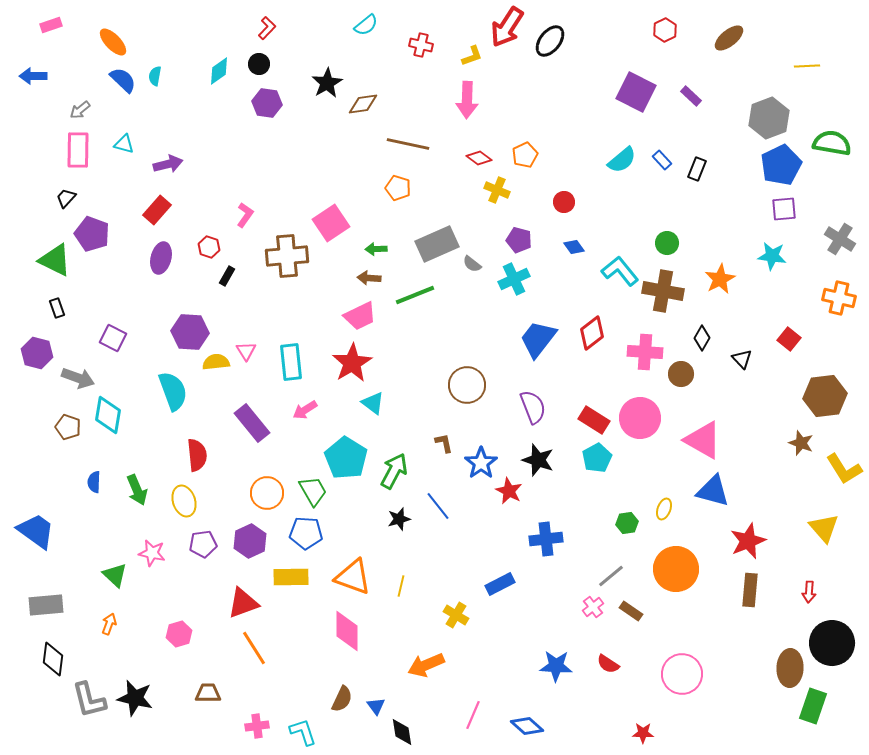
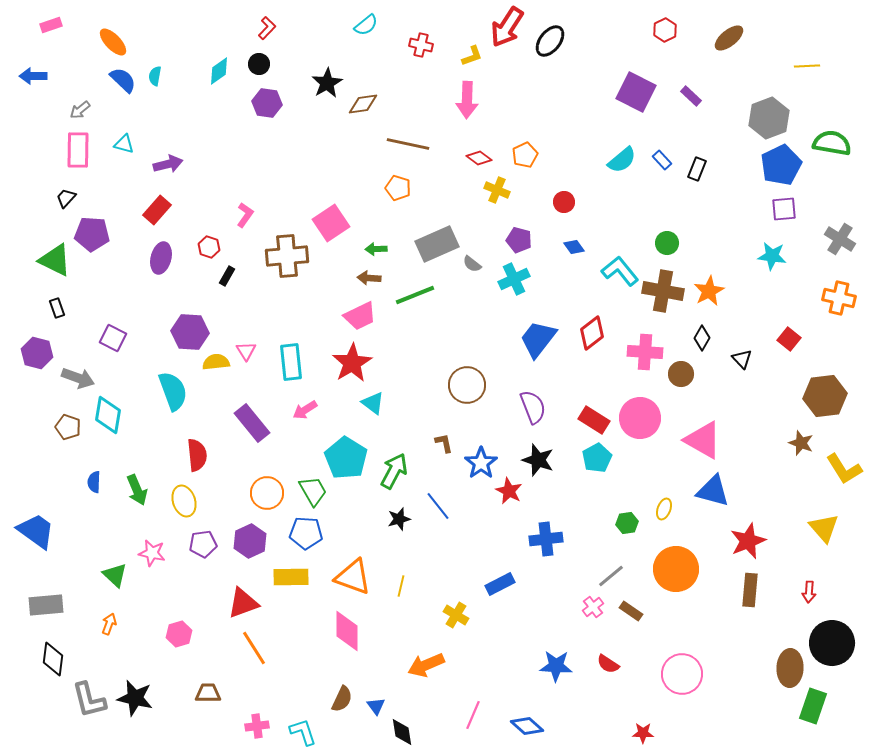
purple pentagon at (92, 234): rotated 16 degrees counterclockwise
orange star at (720, 279): moved 11 px left, 12 px down
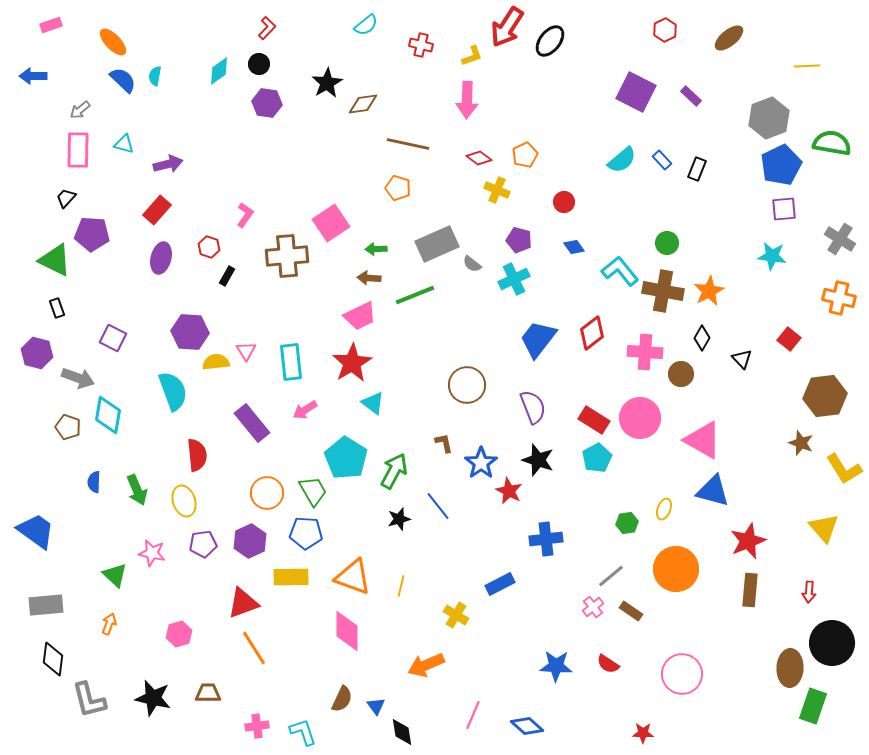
black star at (135, 698): moved 18 px right
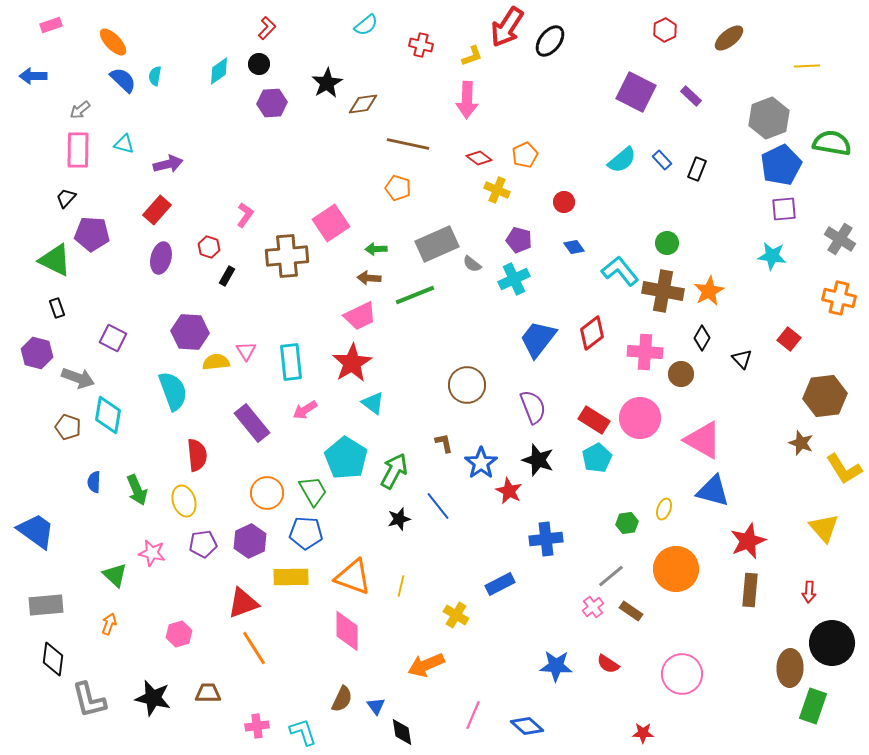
purple hexagon at (267, 103): moved 5 px right; rotated 12 degrees counterclockwise
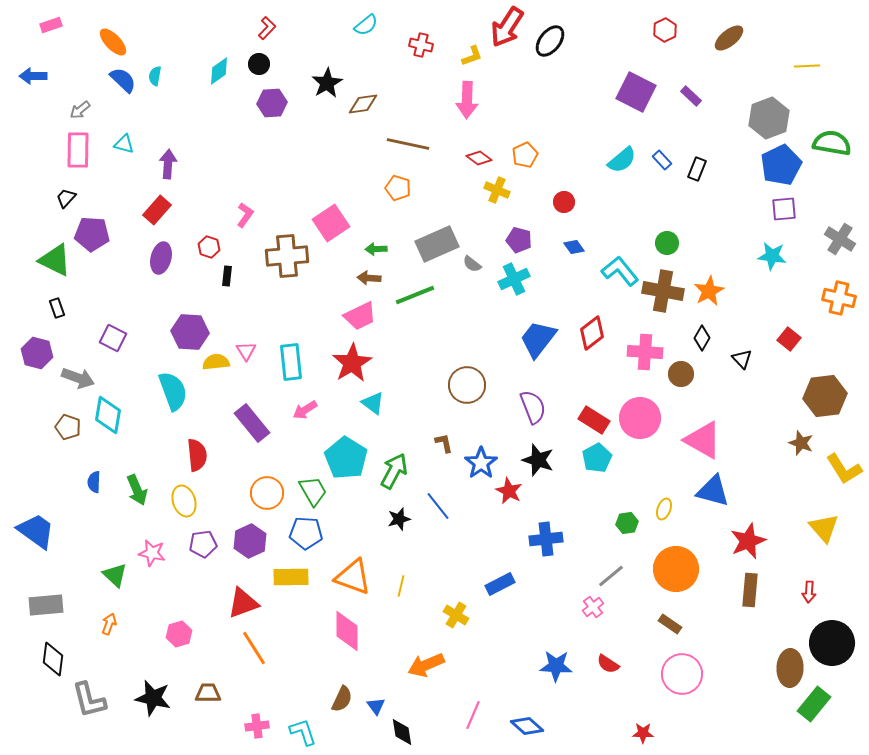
purple arrow at (168, 164): rotated 72 degrees counterclockwise
black rectangle at (227, 276): rotated 24 degrees counterclockwise
brown rectangle at (631, 611): moved 39 px right, 13 px down
green rectangle at (813, 706): moved 1 px right, 2 px up; rotated 20 degrees clockwise
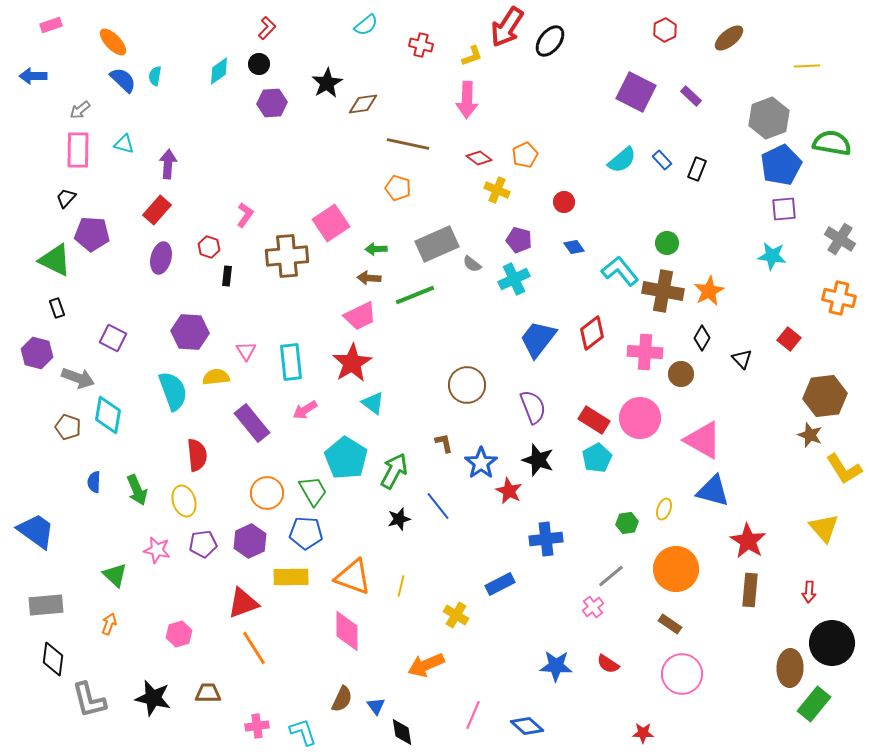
yellow semicircle at (216, 362): moved 15 px down
brown star at (801, 443): moved 9 px right, 8 px up
red star at (748, 541): rotated 18 degrees counterclockwise
pink star at (152, 553): moved 5 px right, 3 px up
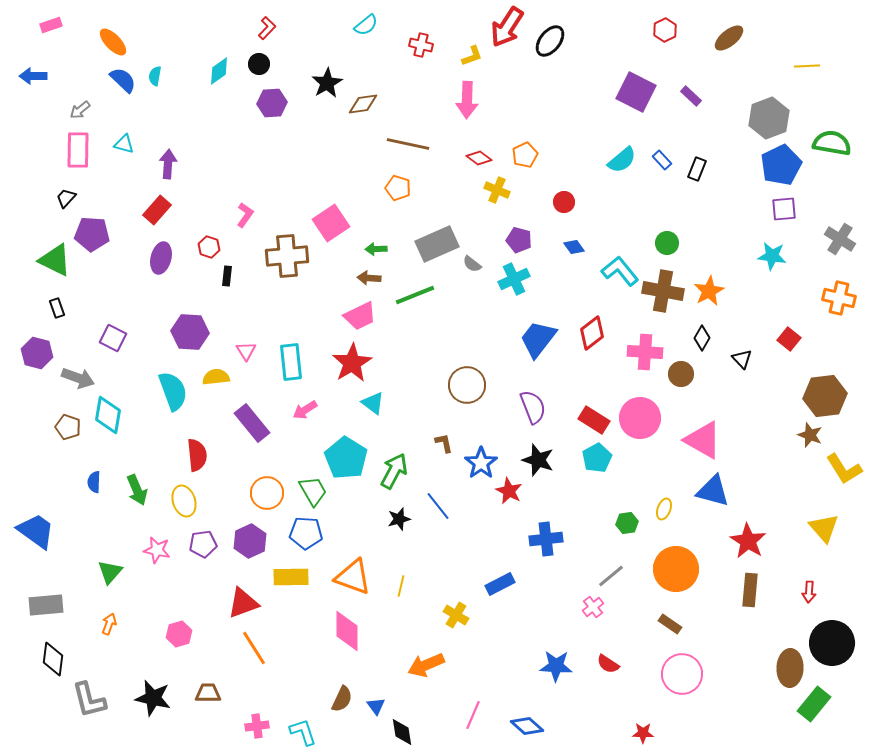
green triangle at (115, 575): moved 5 px left, 3 px up; rotated 28 degrees clockwise
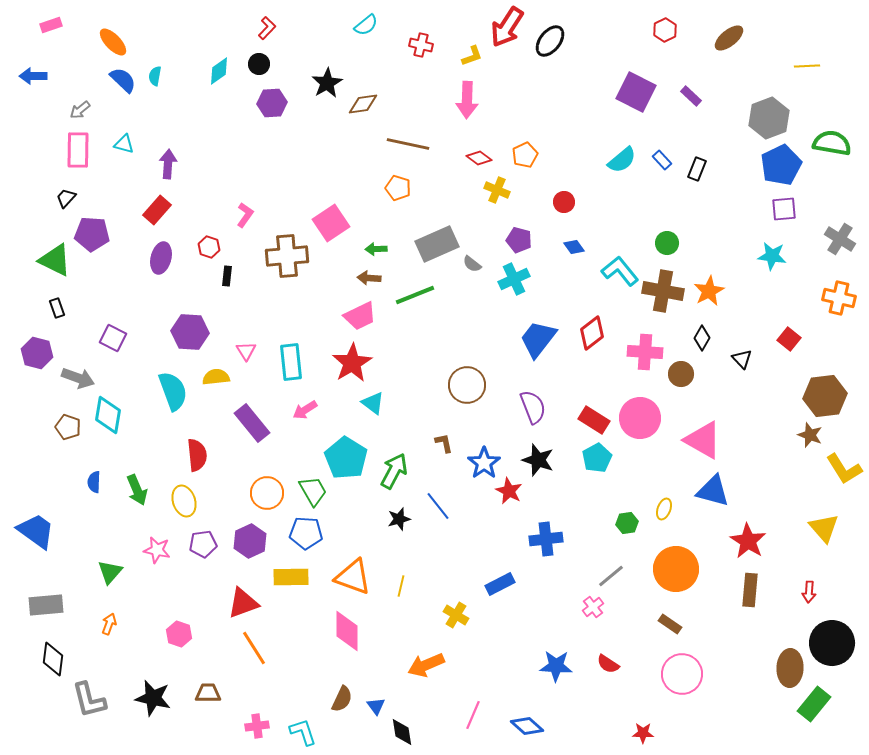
blue star at (481, 463): moved 3 px right
pink hexagon at (179, 634): rotated 25 degrees counterclockwise
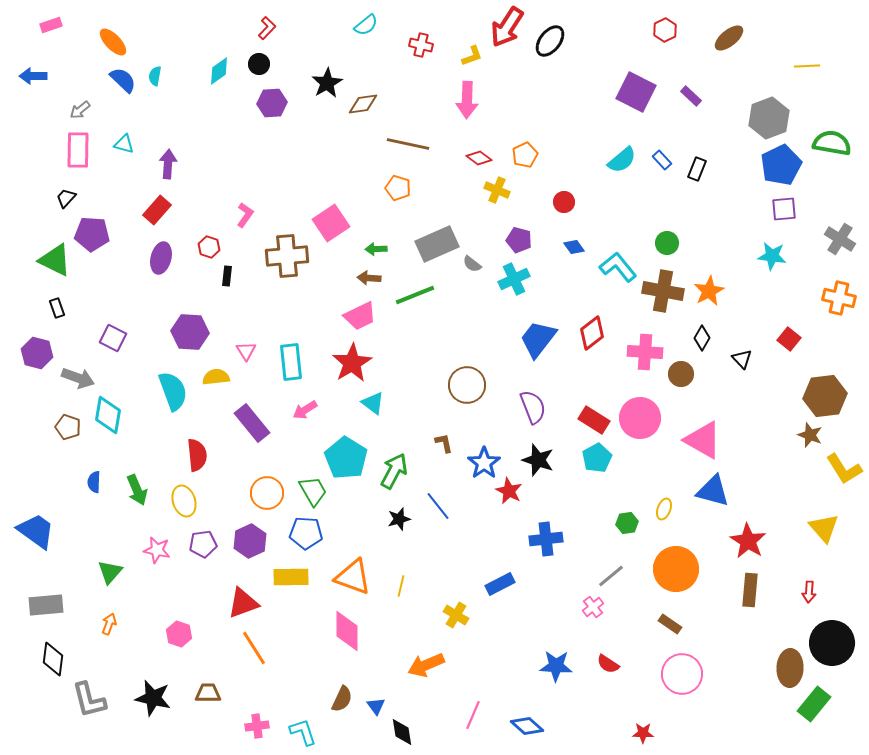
cyan L-shape at (620, 271): moved 2 px left, 4 px up
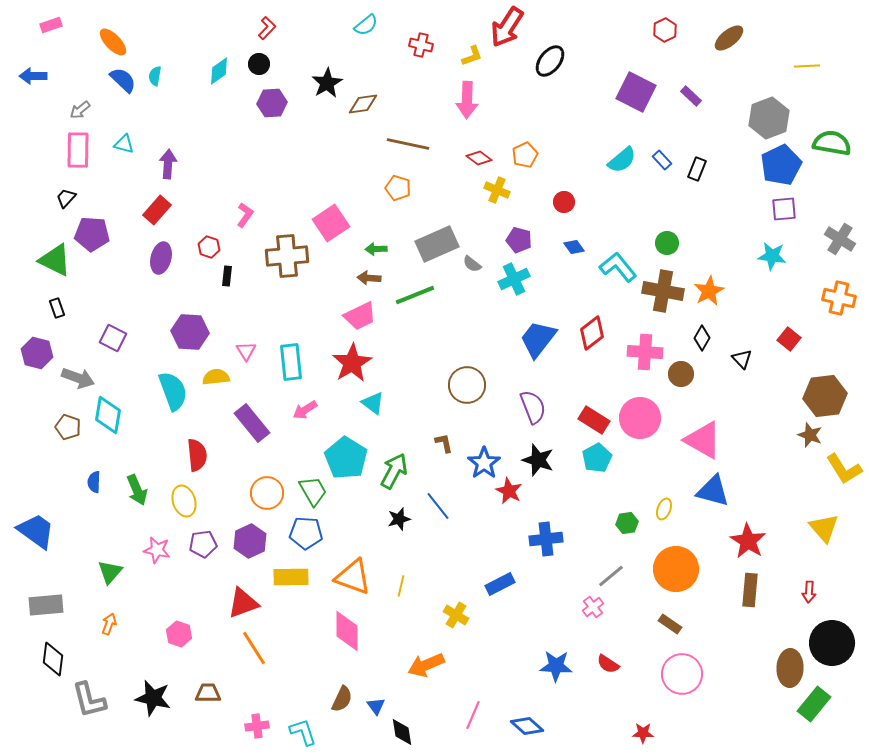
black ellipse at (550, 41): moved 20 px down
